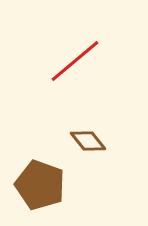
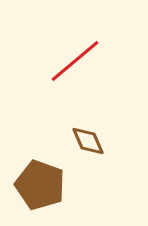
brown diamond: rotated 15 degrees clockwise
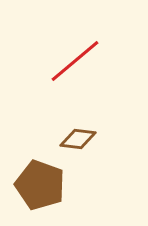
brown diamond: moved 10 px left, 2 px up; rotated 60 degrees counterclockwise
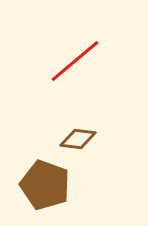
brown pentagon: moved 5 px right
